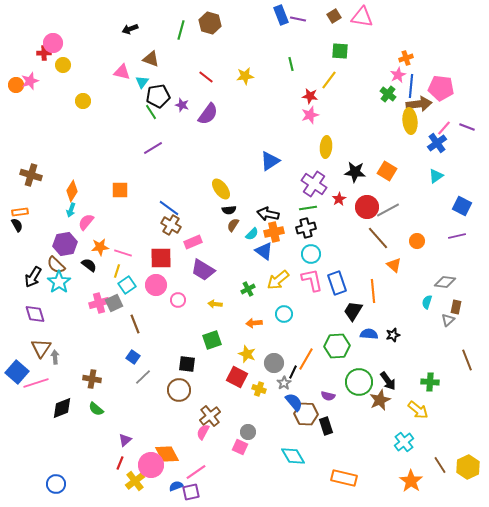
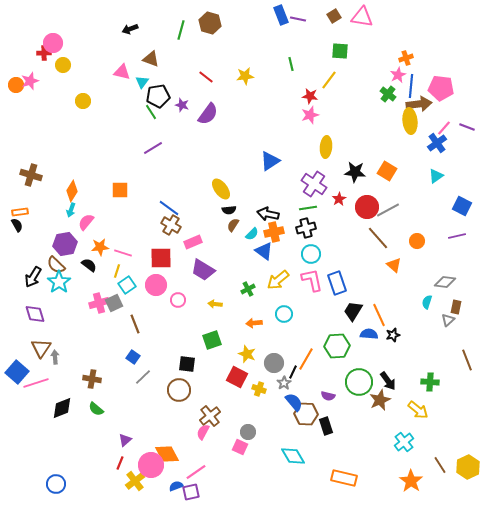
orange line at (373, 291): moved 6 px right, 24 px down; rotated 20 degrees counterclockwise
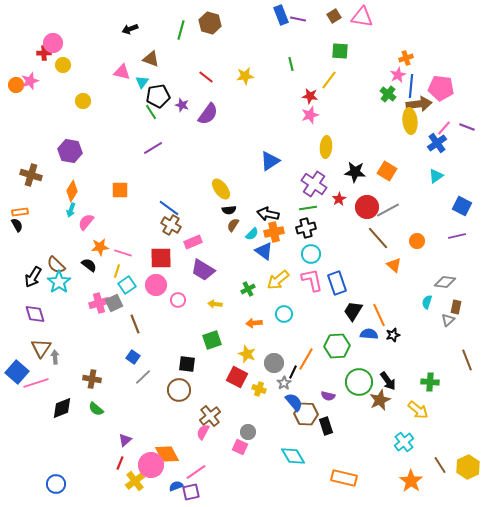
purple hexagon at (65, 244): moved 5 px right, 93 px up; rotated 20 degrees clockwise
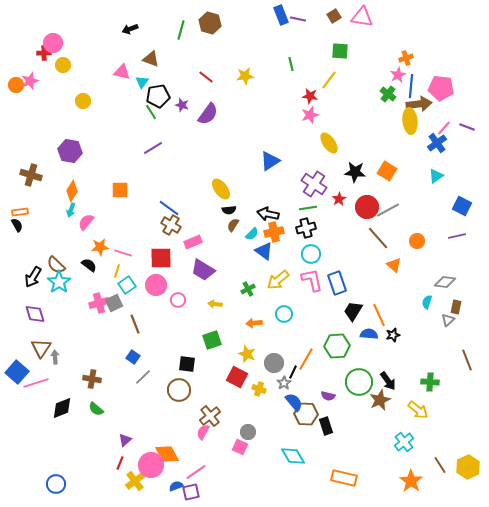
yellow ellipse at (326, 147): moved 3 px right, 4 px up; rotated 40 degrees counterclockwise
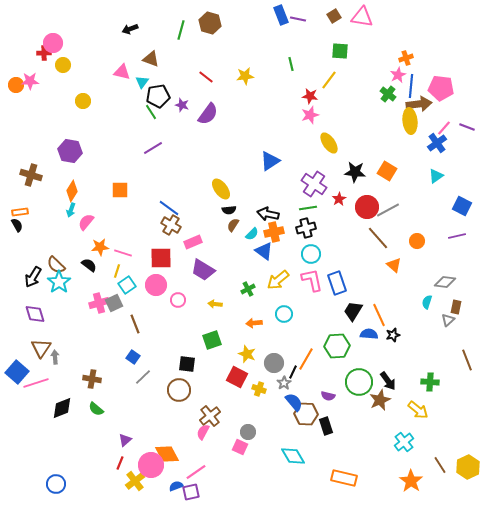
pink star at (30, 81): rotated 18 degrees clockwise
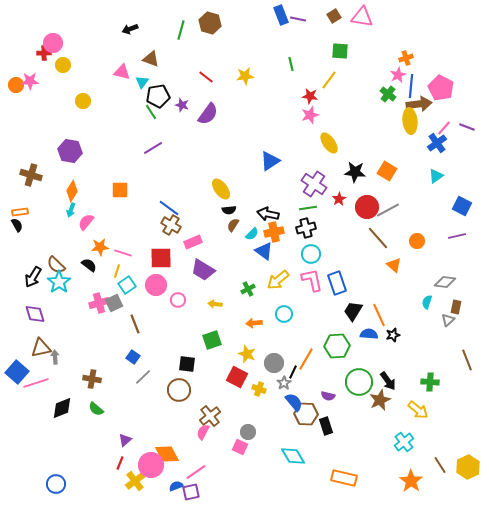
pink pentagon at (441, 88): rotated 20 degrees clockwise
brown triangle at (41, 348): rotated 45 degrees clockwise
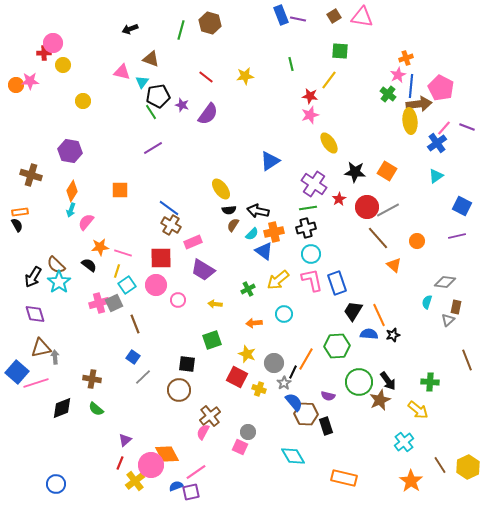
black arrow at (268, 214): moved 10 px left, 3 px up
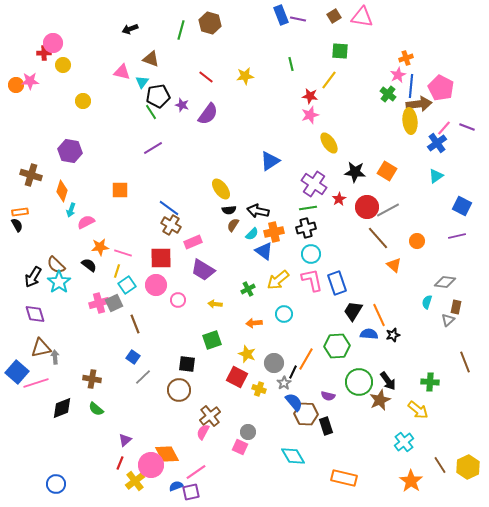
orange diamond at (72, 191): moved 10 px left; rotated 15 degrees counterclockwise
pink semicircle at (86, 222): rotated 24 degrees clockwise
brown line at (467, 360): moved 2 px left, 2 px down
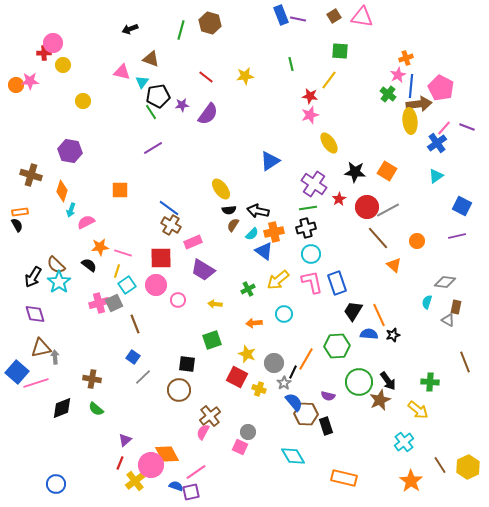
purple star at (182, 105): rotated 24 degrees counterclockwise
pink L-shape at (312, 280): moved 2 px down
gray triangle at (448, 320): rotated 48 degrees counterclockwise
blue semicircle at (176, 486): rotated 40 degrees clockwise
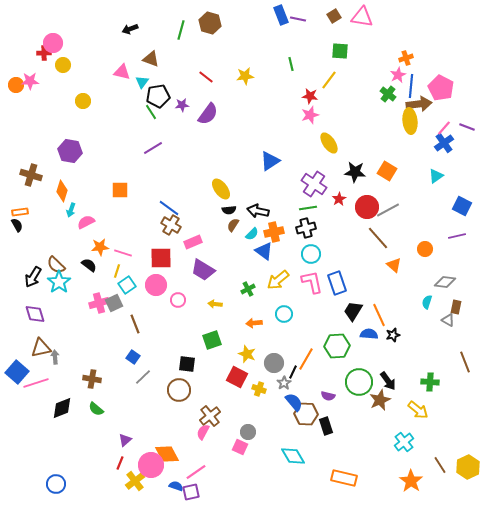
blue cross at (437, 143): moved 7 px right
orange circle at (417, 241): moved 8 px right, 8 px down
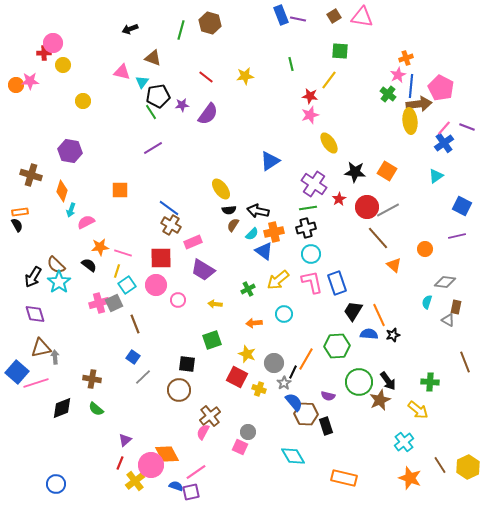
brown triangle at (151, 59): moved 2 px right, 1 px up
orange star at (411, 481): moved 1 px left, 3 px up; rotated 15 degrees counterclockwise
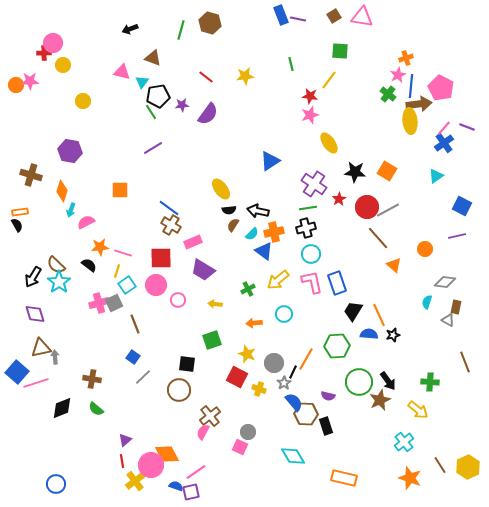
red line at (120, 463): moved 2 px right, 2 px up; rotated 32 degrees counterclockwise
